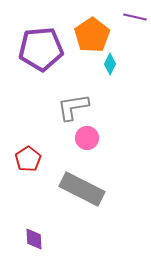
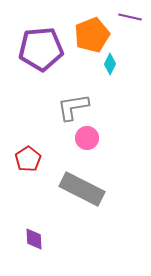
purple line: moved 5 px left
orange pentagon: rotated 12 degrees clockwise
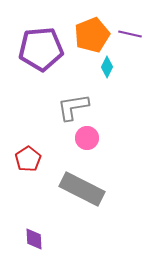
purple line: moved 17 px down
cyan diamond: moved 3 px left, 3 px down
